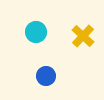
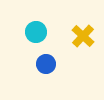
blue circle: moved 12 px up
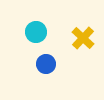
yellow cross: moved 2 px down
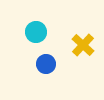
yellow cross: moved 7 px down
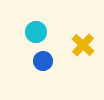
blue circle: moved 3 px left, 3 px up
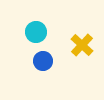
yellow cross: moved 1 px left
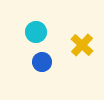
blue circle: moved 1 px left, 1 px down
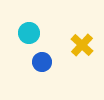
cyan circle: moved 7 px left, 1 px down
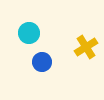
yellow cross: moved 4 px right, 2 px down; rotated 15 degrees clockwise
